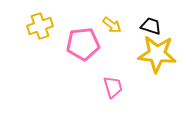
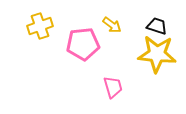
black trapezoid: moved 6 px right
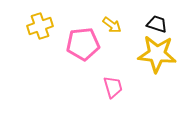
black trapezoid: moved 2 px up
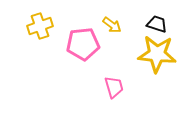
pink trapezoid: moved 1 px right
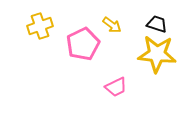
pink pentagon: rotated 20 degrees counterclockwise
pink trapezoid: moved 2 px right; rotated 80 degrees clockwise
